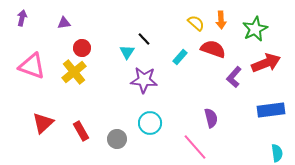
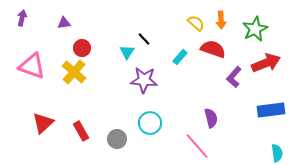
yellow cross: rotated 10 degrees counterclockwise
pink line: moved 2 px right, 1 px up
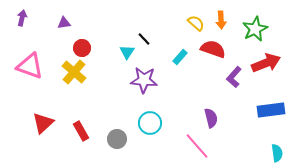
pink triangle: moved 2 px left
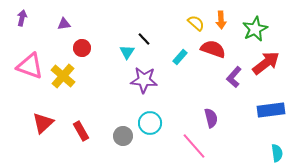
purple triangle: moved 1 px down
red arrow: rotated 16 degrees counterclockwise
yellow cross: moved 11 px left, 4 px down
gray circle: moved 6 px right, 3 px up
pink line: moved 3 px left
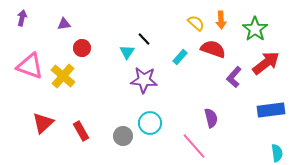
green star: rotated 10 degrees counterclockwise
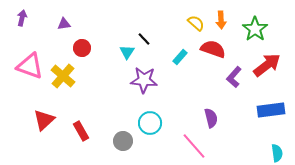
red arrow: moved 1 px right, 2 px down
red triangle: moved 1 px right, 3 px up
gray circle: moved 5 px down
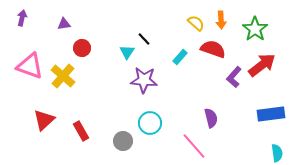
red arrow: moved 5 px left
blue rectangle: moved 4 px down
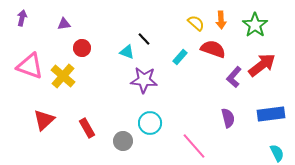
green star: moved 4 px up
cyan triangle: rotated 42 degrees counterclockwise
purple semicircle: moved 17 px right
red rectangle: moved 6 px right, 3 px up
cyan semicircle: rotated 18 degrees counterclockwise
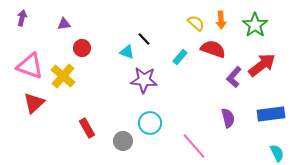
red triangle: moved 10 px left, 17 px up
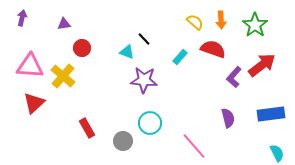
yellow semicircle: moved 1 px left, 1 px up
pink triangle: rotated 16 degrees counterclockwise
